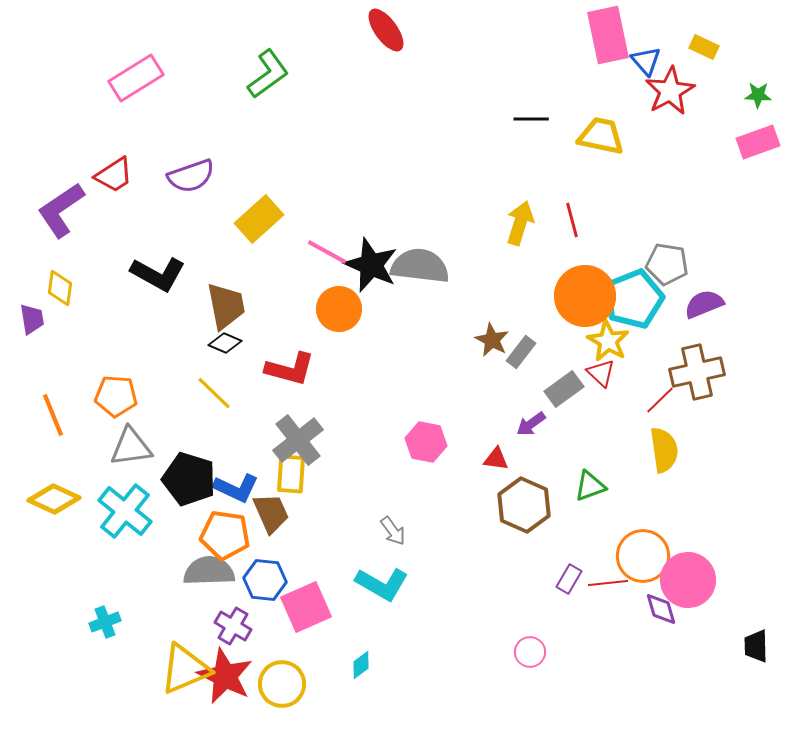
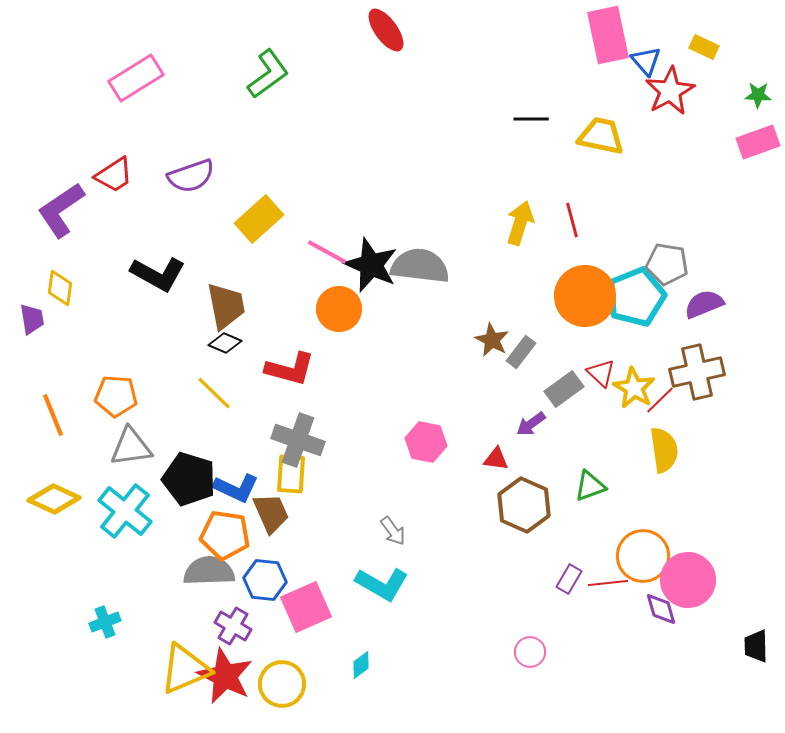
cyan pentagon at (634, 299): moved 2 px right, 2 px up
yellow star at (608, 341): moved 26 px right, 47 px down
gray cross at (298, 440): rotated 33 degrees counterclockwise
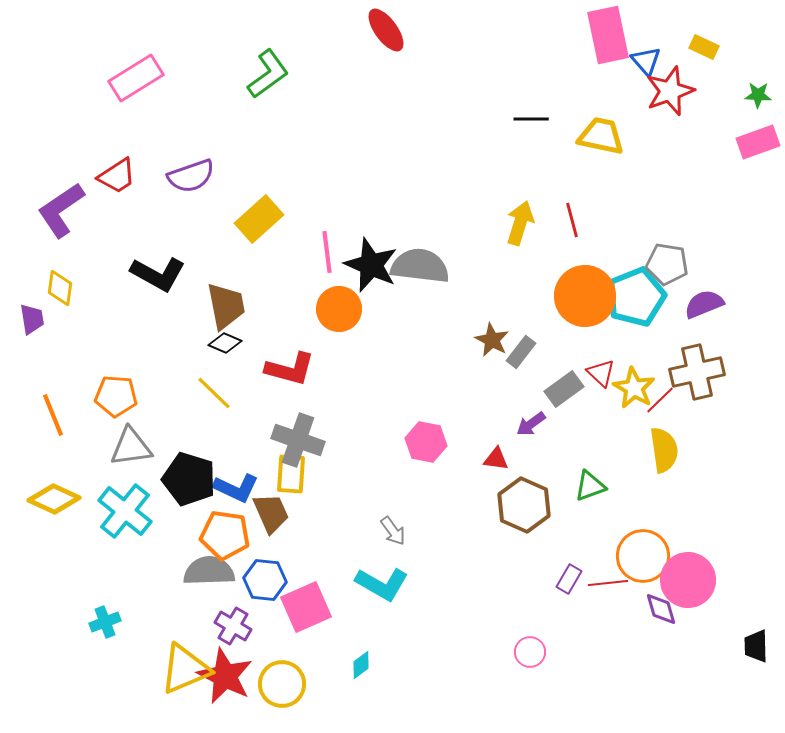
red star at (670, 91): rotated 9 degrees clockwise
red trapezoid at (114, 175): moved 3 px right, 1 px down
pink line at (327, 252): rotated 54 degrees clockwise
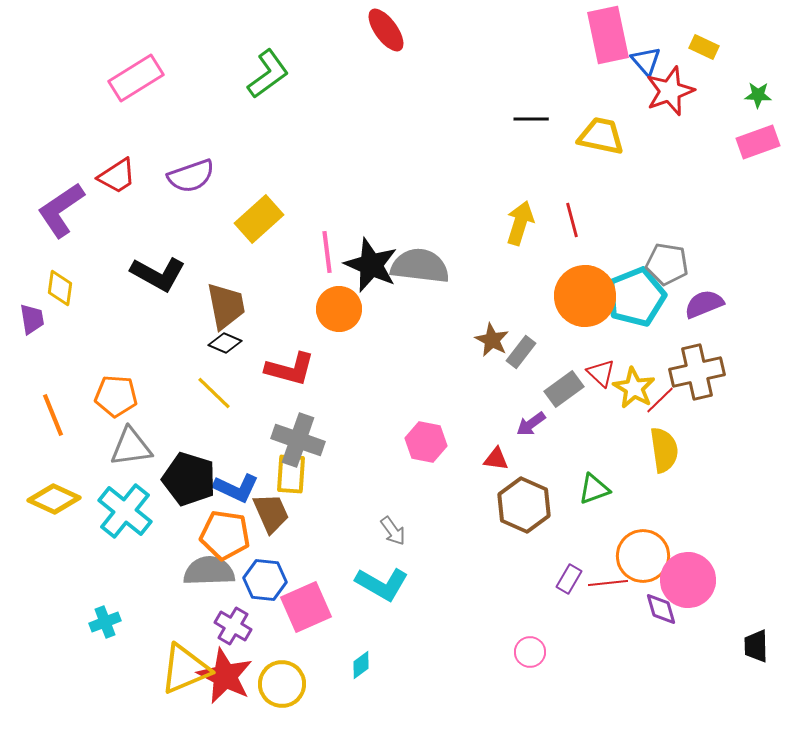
green triangle at (590, 486): moved 4 px right, 3 px down
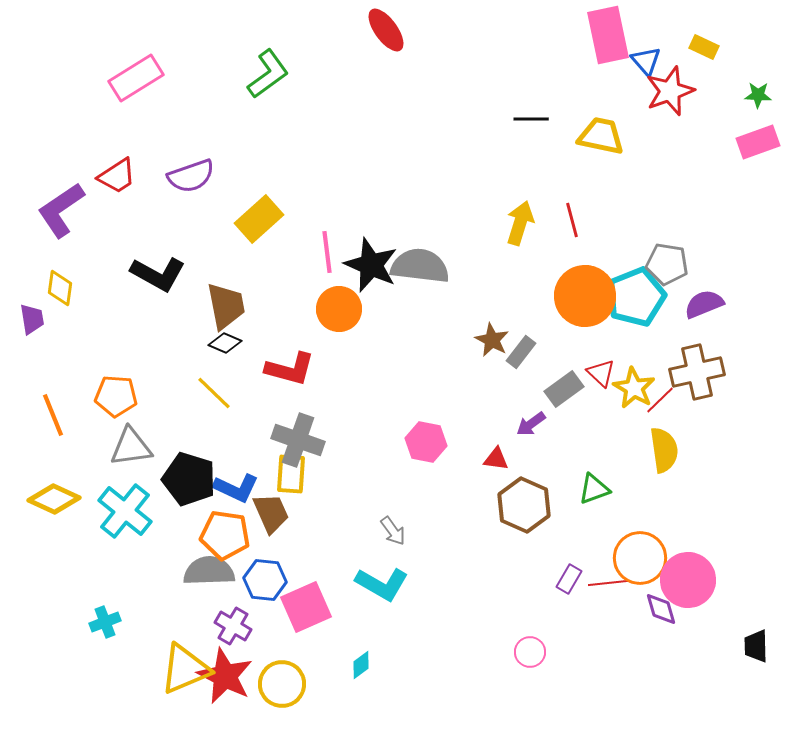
orange circle at (643, 556): moved 3 px left, 2 px down
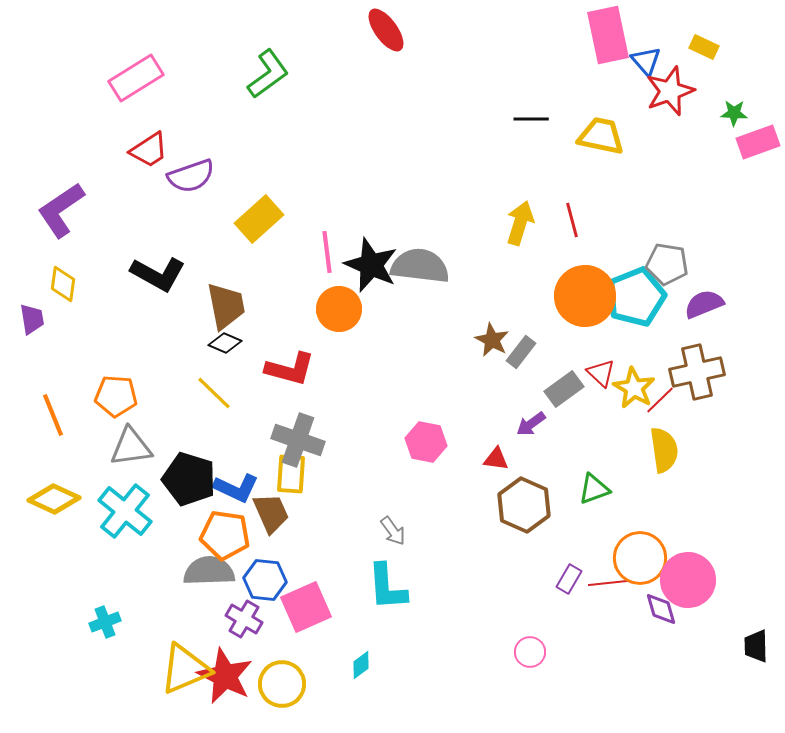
green star at (758, 95): moved 24 px left, 18 px down
red trapezoid at (117, 176): moved 32 px right, 26 px up
yellow diamond at (60, 288): moved 3 px right, 4 px up
cyan L-shape at (382, 584): moved 5 px right, 3 px down; rotated 56 degrees clockwise
purple cross at (233, 626): moved 11 px right, 7 px up
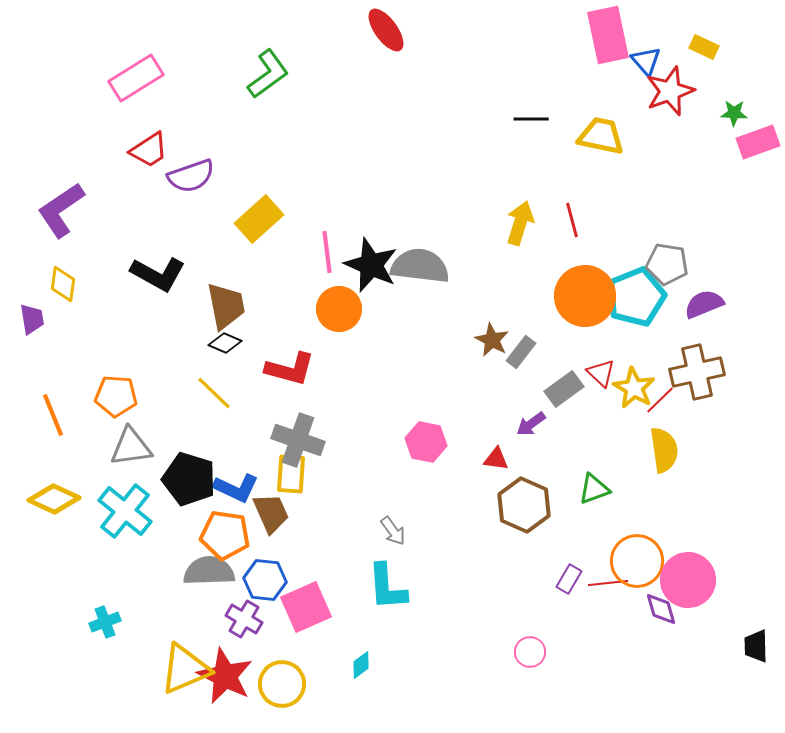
orange circle at (640, 558): moved 3 px left, 3 px down
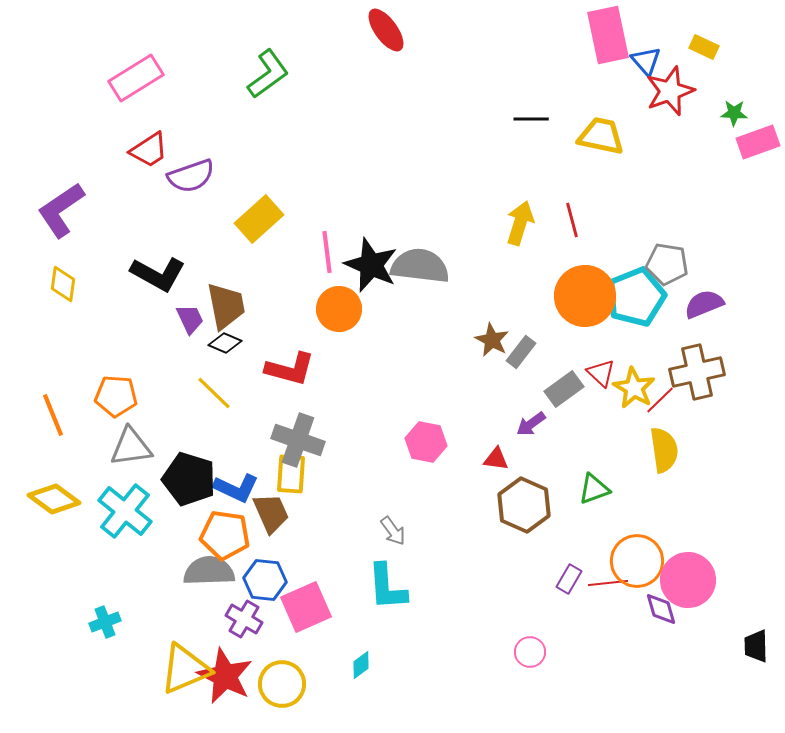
purple trapezoid at (32, 319): moved 158 px right; rotated 16 degrees counterclockwise
yellow diamond at (54, 499): rotated 12 degrees clockwise
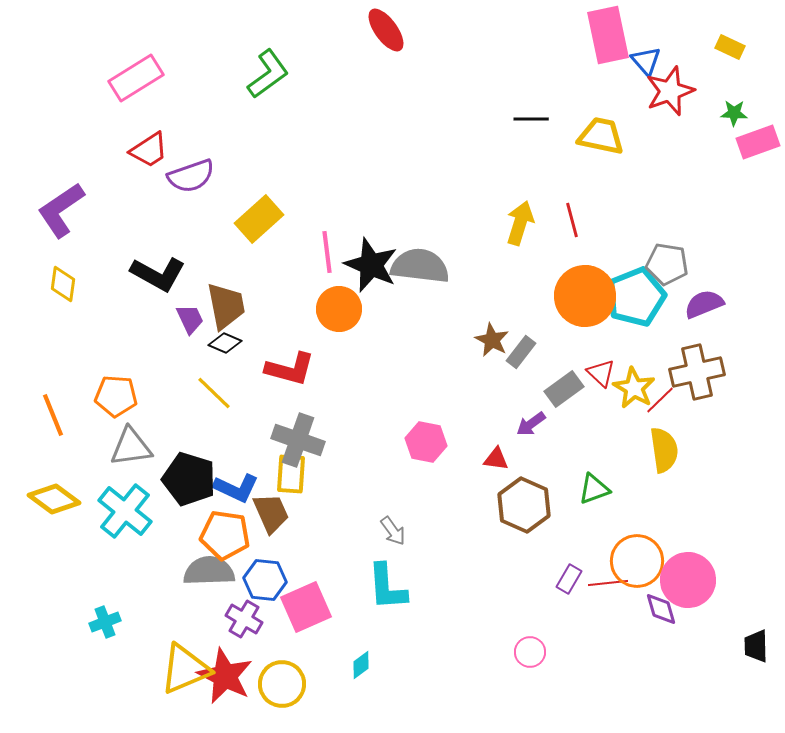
yellow rectangle at (704, 47): moved 26 px right
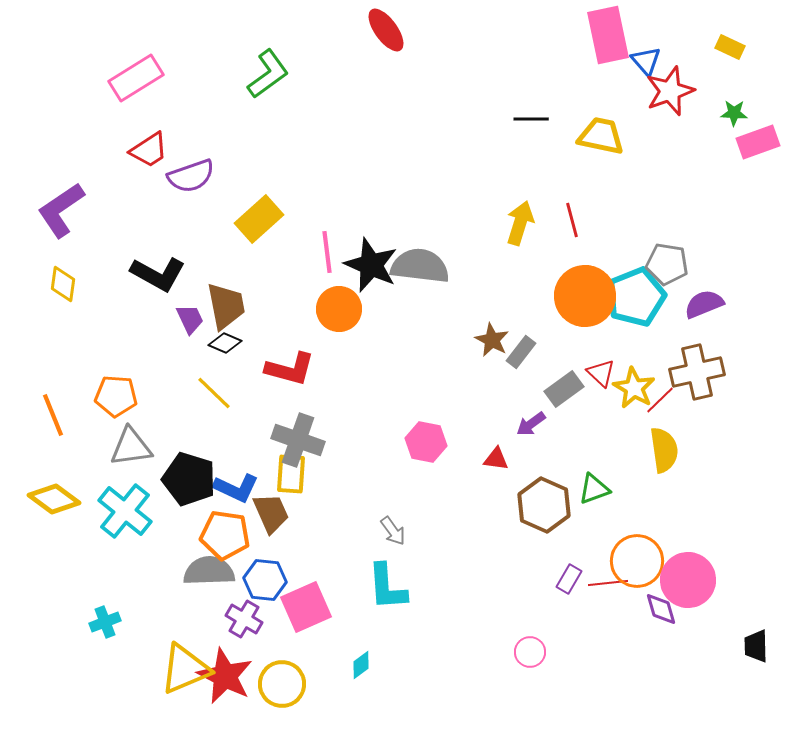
brown hexagon at (524, 505): moved 20 px right
